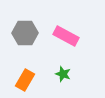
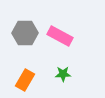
pink rectangle: moved 6 px left
green star: rotated 21 degrees counterclockwise
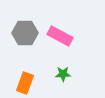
orange rectangle: moved 3 px down; rotated 10 degrees counterclockwise
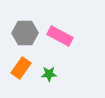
green star: moved 14 px left
orange rectangle: moved 4 px left, 15 px up; rotated 15 degrees clockwise
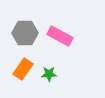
orange rectangle: moved 2 px right, 1 px down
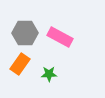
pink rectangle: moved 1 px down
orange rectangle: moved 3 px left, 5 px up
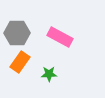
gray hexagon: moved 8 px left
orange rectangle: moved 2 px up
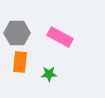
orange rectangle: rotated 30 degrees counterclockwise
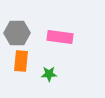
pink rectangle: rotated 20 degrees counterclockwise
orange rectangle: moved 1 px right, 1 px up
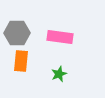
green star: moved 10 px right; rotated 21 degrees counterclockwise
